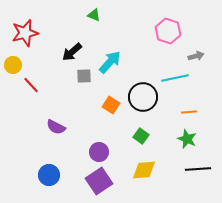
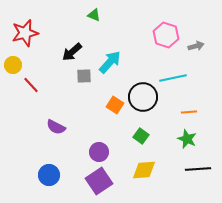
pink hexagon: moved 2 px left, 4 px down
gray arrow: moved 10 px up
cyan line: moved 2 px left
orange square: moved 4 px right
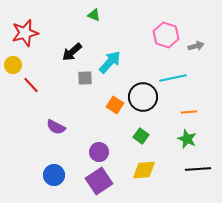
gray square: moved 1 px right, 2 px down
blue circle: moved 5 px right
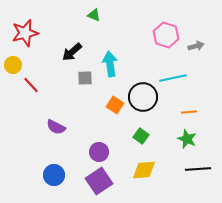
cyan arrow: moved 2 px down; rotated 50 degrees counterclockwise
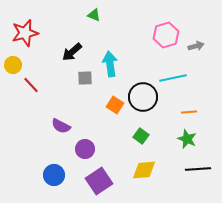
pink hexagon: rotated 25 degrees clockwise
purple semicircle: moved 5 px right, 1 px up
purple circle: moved 14 px left, 3 px up
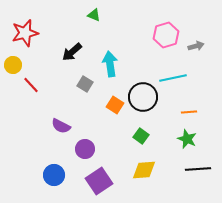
gray square: moved 6 px down; rotated 35 degrees clockwise
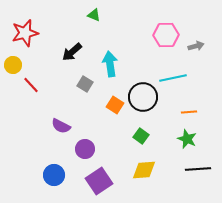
pink hexagon: rotated 15 degrees clockwise
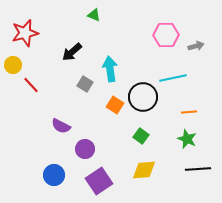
cyan arrow: moved 5 px down
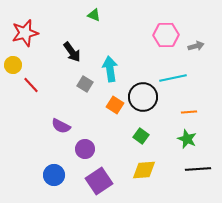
black arrow: rotated 85 degrees counterclockwise
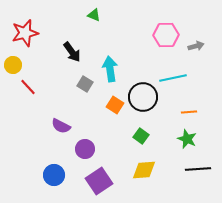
red line: moved 3 px left, 2 px down
